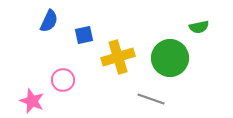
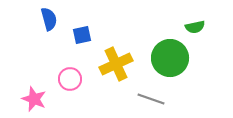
blue semicircle: moved 2 px up; rotated 40 degrees counterclockwise
green semicircle: moved 4 px left
blue square: moved 2 px left
yellow cross: moved 2 px left, 7 px down; rotated 8 degrees counterclockwise
pink circle: moved 7 px right, 1 px up
pink star: moved 2 px right, 2 px up
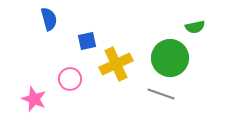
blue square: moved 5 px right, 6 px down
gray line: moved 10 px right, 5 px up
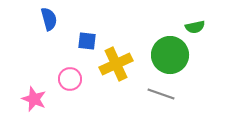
blue square: rotated 18 degrees clockwise
green circle: moved 3 px up
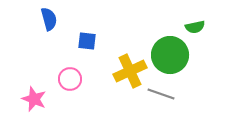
yellow cross: moved 14 px right, 7 px down
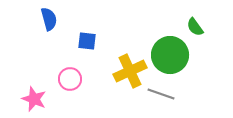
green semicircle: rotated 66 degrees clockwise
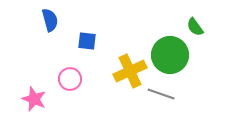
blue semicircle: moved 1 px right, 1 px down
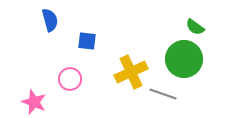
green semicircle: rotated 18 degrees counterclockwise
green circle: moved 14 px right, 4 px down
yellow cross: moved 1 px right, 1 px down
gray line: moved 2 px right
pink star: moved 3 px down
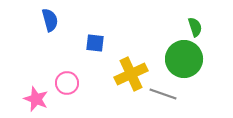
green semicircle: rotated 144 degrees counterclockwise
blue square: moved 8 px right, 2 px down
yellow cross: moved 2 px down
pink circle: moved 3 px left, 4 px down
pink star: moved 2 px right, 3 px up
